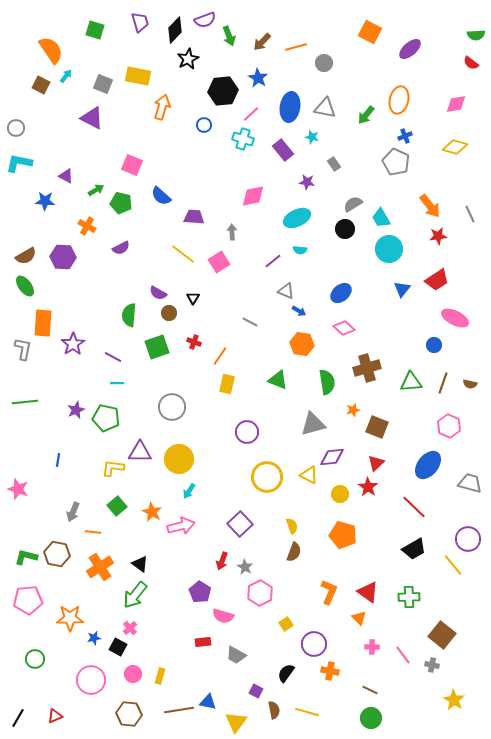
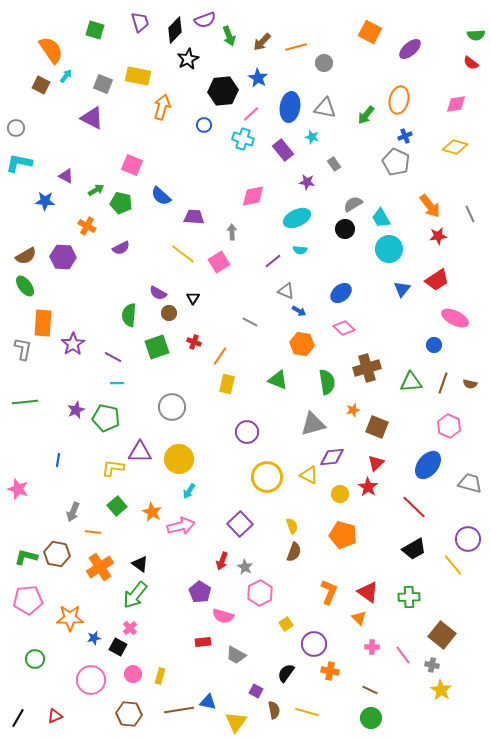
yellow star at (454, 700): moved 13 px left, 10 px up
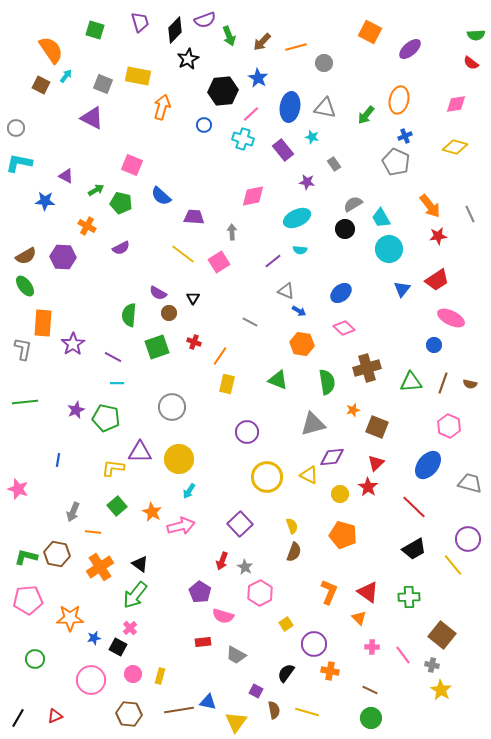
pink ellipse at (455, 318): moved 4 px left
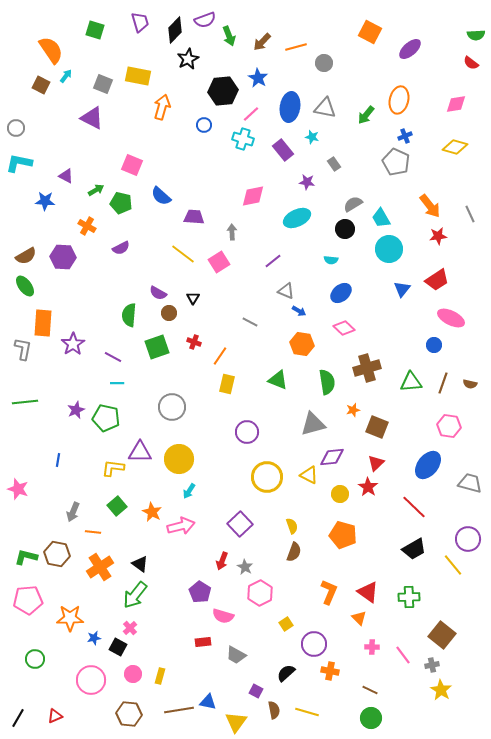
cyan semicircle at (300, 250): moved 31 px right, 10 px down
pink hexagon at (449, 426): rotated 15 degrees counterclockwise
gray cross at (432, 665): rotated 24 degrees counterclockwise
black semicircle at (286, 673): rotated 12 degrees clockwise
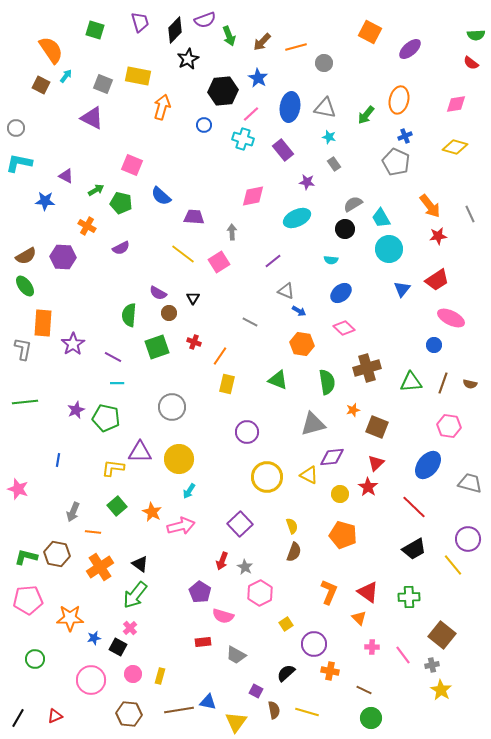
cyan star at (312, 137): moved 17 px right
brown line at (370, 690): moved 6 px left
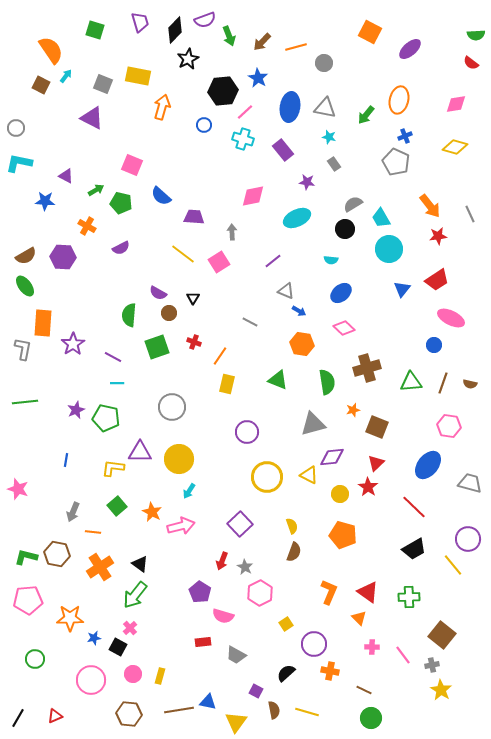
pink line at (251, 114): moved 6 px left, 2 px up
blue line at (58, 460): moved 8 px right
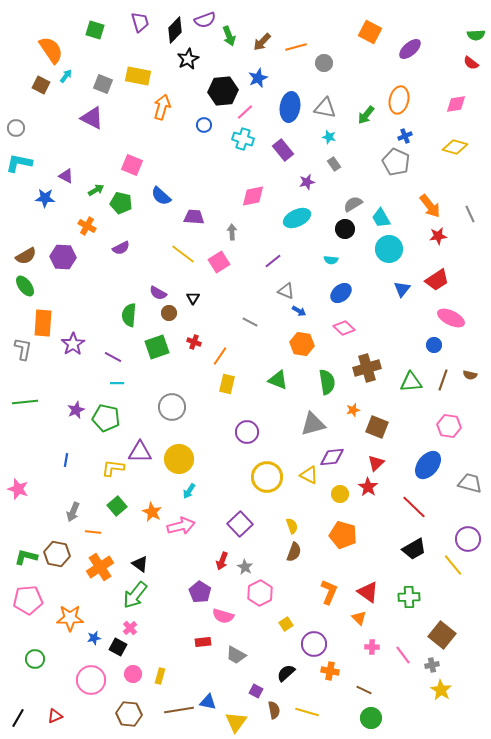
blue star at (258, 78): rotated 18 degrees clockwise
purple star at (307, 182): rotated 21 degrees counterclockwise
blue star at (45, 201): moved 3 px up
brown line at (443, 383): moved 3 px up
brown semicircle at (470, 384): moved 9 px up
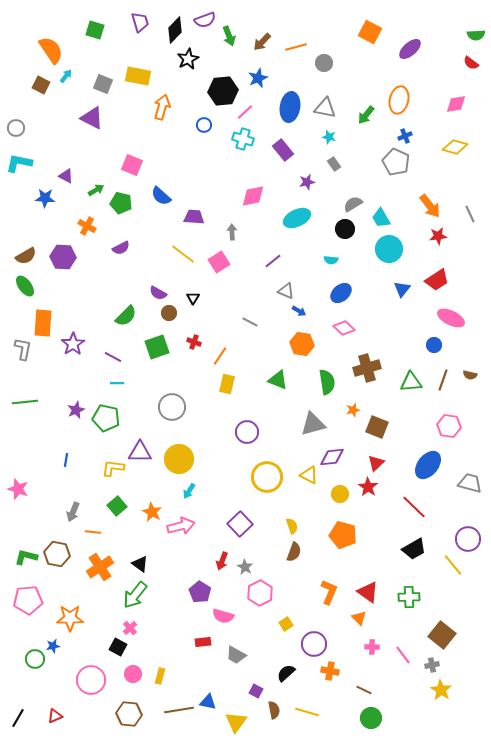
green semicircle at (129, 315): moved 3 px left, 1 px down; rotated 140 degrees counterclockwise
blue star at (94, 638): moved 41 px left, 8 px down
